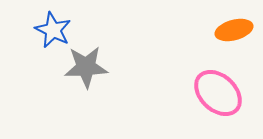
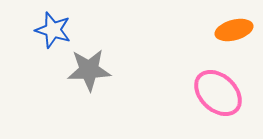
blue star: rotated 9 degrees counterclockwise
gray star: moved 3 px right, 3 px down
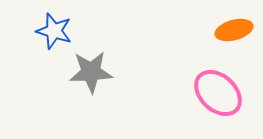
blue star: moved 1 px right, 1 px down
gray star: moved 2 px right, 2 px down
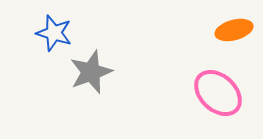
blue star: moved 2 px down
gray star: rotated 18 degrees counterclockwise
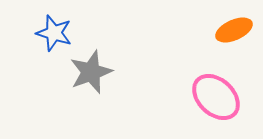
orange ellipse: rotated 9 degrees counterclockwise
pink ellipse: moved 2 px left, 4 px down
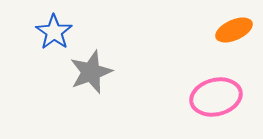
blue star: moved 1 px up; rotated 18 degrees clockwise
pink ellipse: rotated 57 degrees counterclockwise
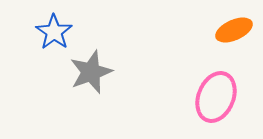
pink ellipse: rotated 54 degrees counterclockwise
